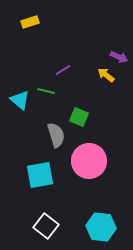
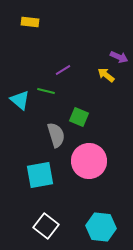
yellow rectangle: rotated 24 degrees clockwise
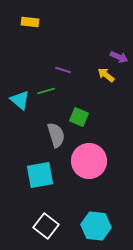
purple line: rotated 49 degrees clockwise
green line: rotated 30 degrees counterclockwise
cyan hexagon: moved 5 px left, 1 px up
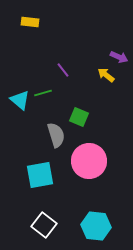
purple line: rotated 35 degrees clockwise
green line: moved 3 px left, 2 px down
white square: moved 2 px left, 1 px up
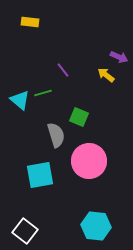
white square: moved 19 px left, 6 px down
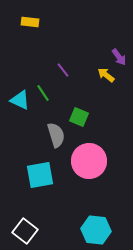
purple arrow: rotated 30 degrees clockwise
green line: rotated 72 degrees clockwise
cyan triangle: rotated 15 degrees counterclockwise
cyan hexagon: moved 4 px down
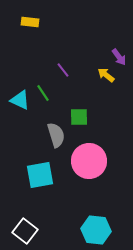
green square: rotated 24 degrees counterclockwise
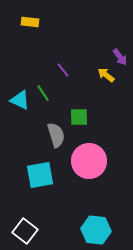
purple arrow: moved 1 px right
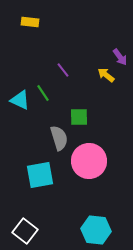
gray semicircle: moved 3 px right, 3 px down
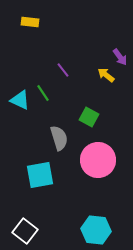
green square: moved 10 px right; rotated 30 degrees clockwise
pink circle: moved 9 px right, 1 px up
